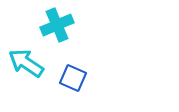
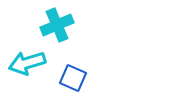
cyan arrow: moved 1 px right; rotated 51 degrees counterclockwise
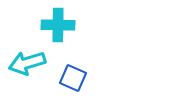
cyan cross: moved 1 px right; rotated 24 degrees clockwise
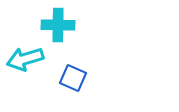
cyan arrow: moved 2 px left, 4 px up
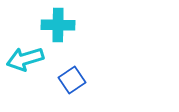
blue square: moved 1 px left, 2 px down; rotated 32 degrees clockwise
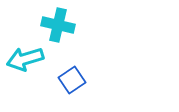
cyan cross: rotated 12 degrees clockwise
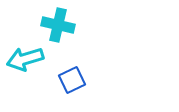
blue square: rotated 8 degrees clockwise
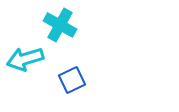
cyan cross: moved 2 px right; rotated 16 degrees clockwise
